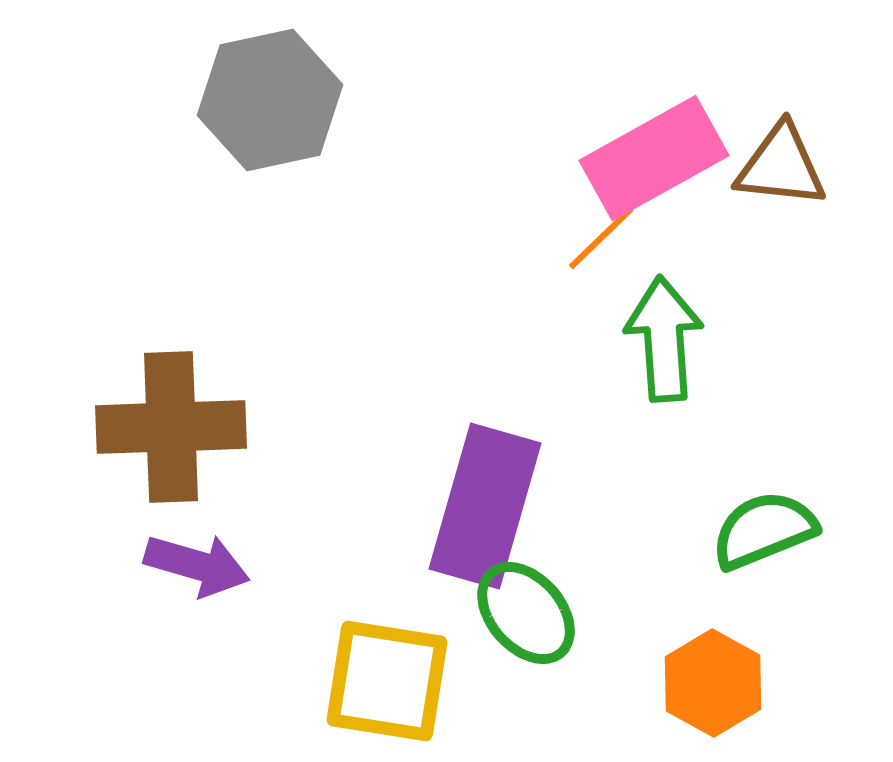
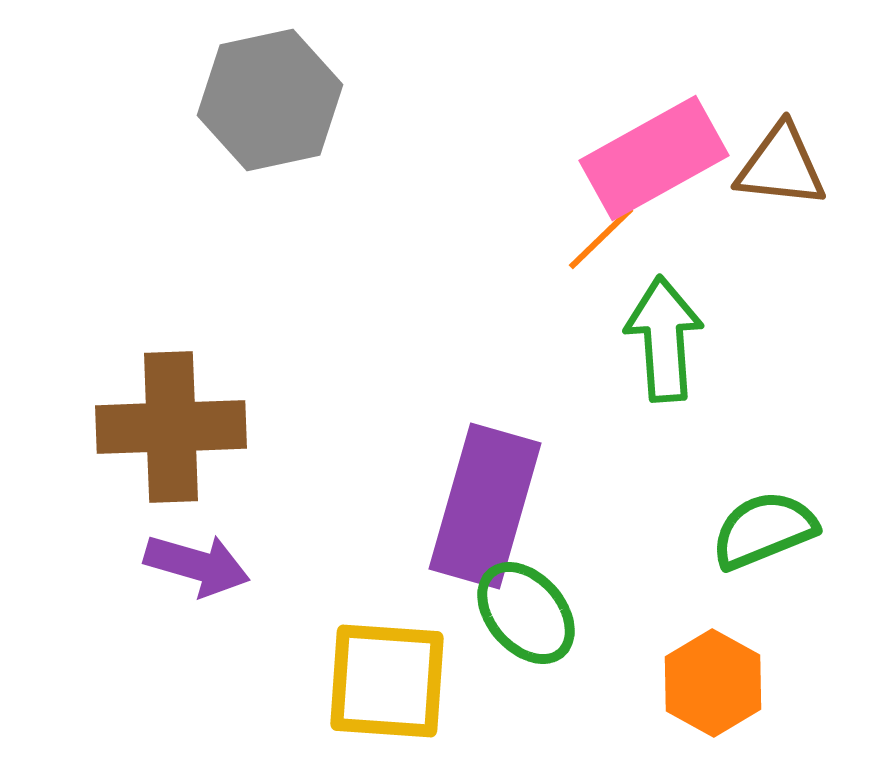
yellow square: rotated 5 degrees counterclockwise
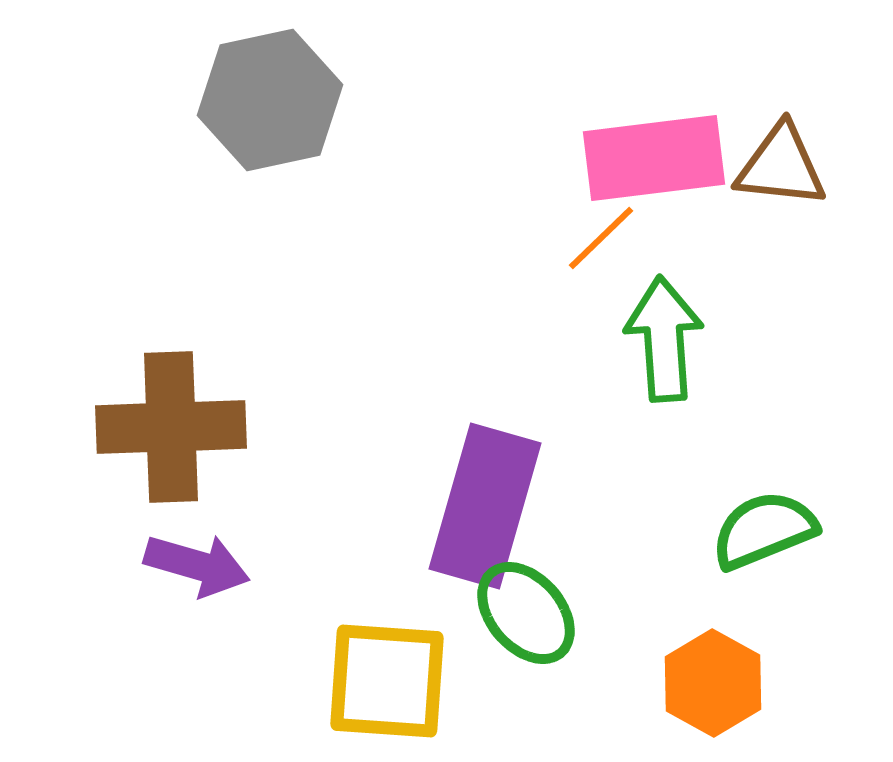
pink rectangle: rotated 22 degrees clockwise
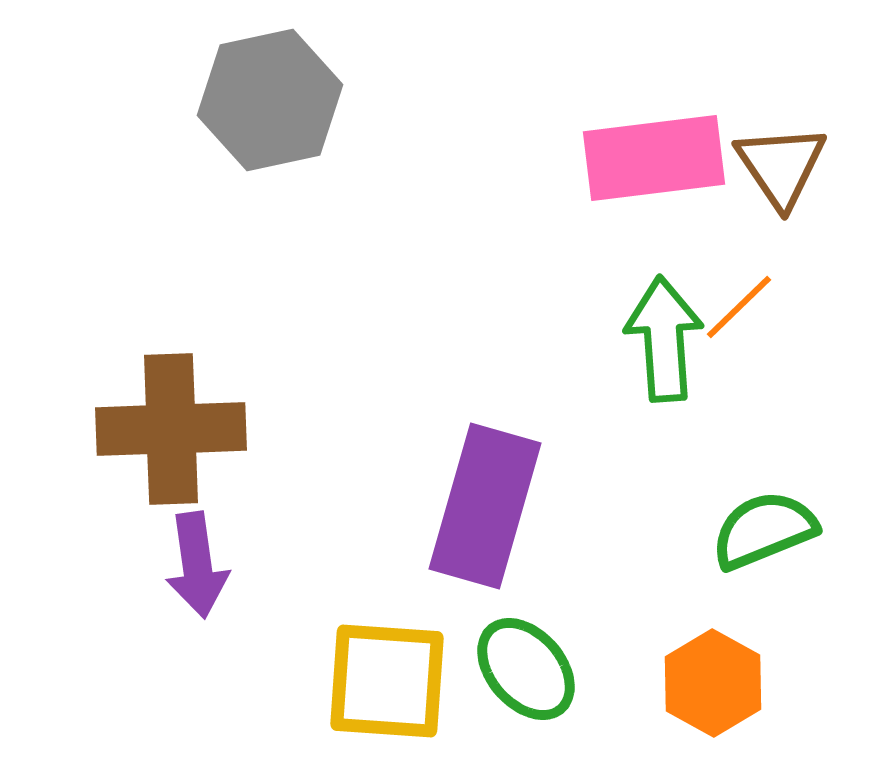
brown triangle: rotated 50 degrees clockwise
orange line: moved 138 px right, 69 px down
brown cross: moved 2 px down
purple arrow: rotated 66 degrees clockwise
green ellipse: moved 56 px down
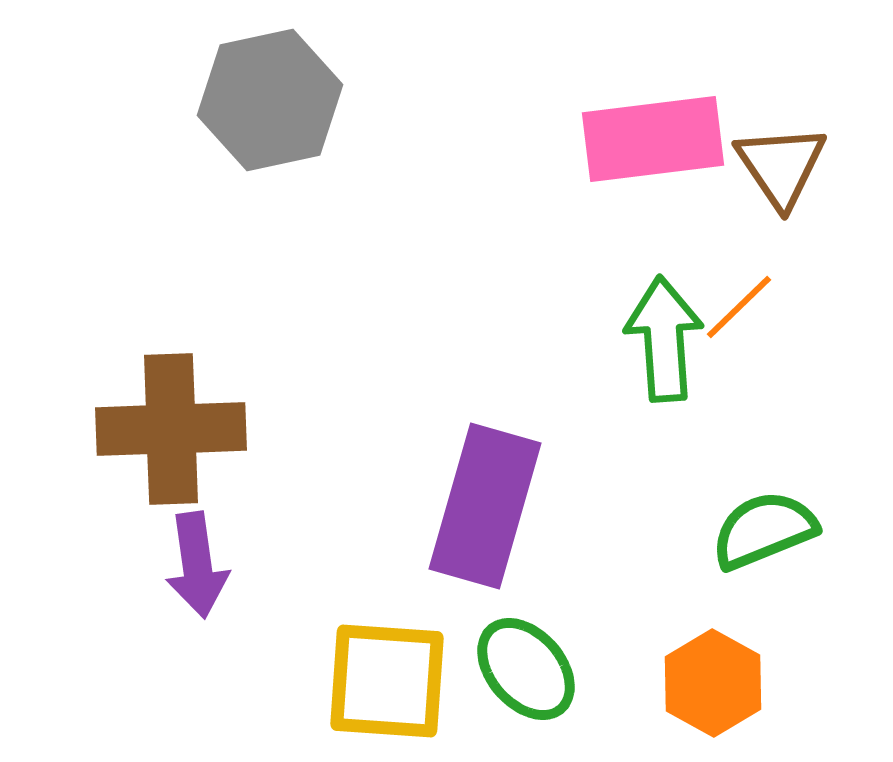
pink rectangle: moved 1 px left, 19 px up
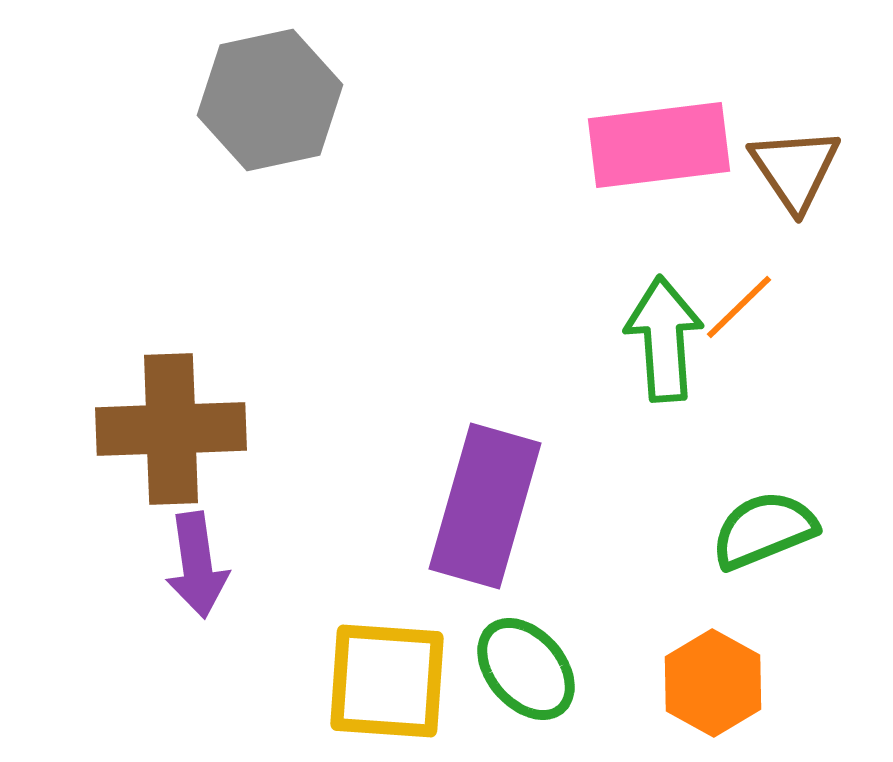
pink rectangle: moved 6 px right, 6 px down
brown triangle: moved 14 px right, 3 px down
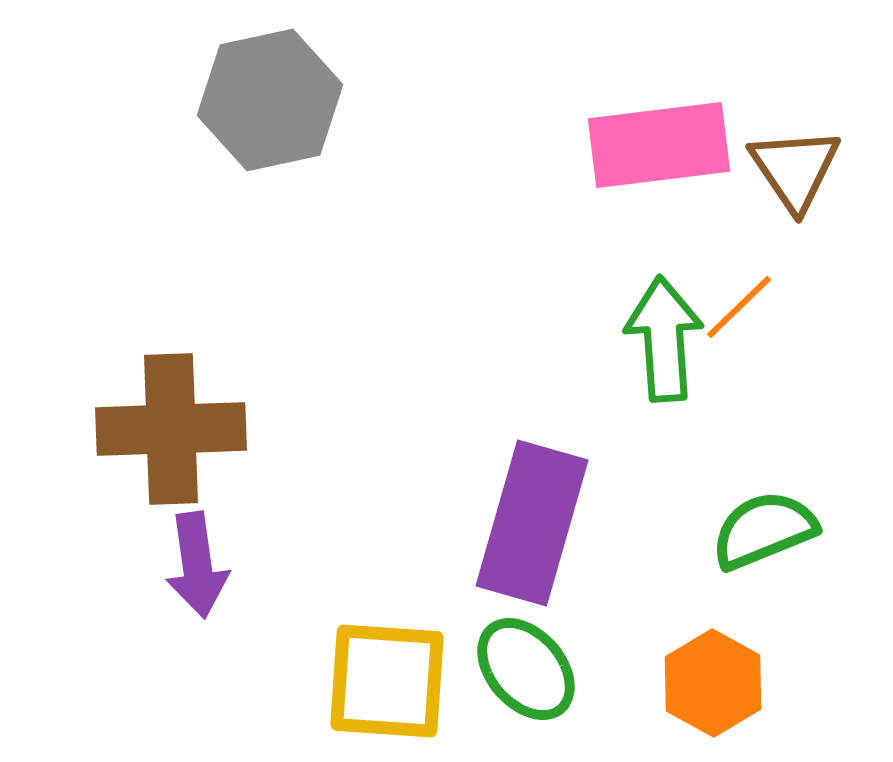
purple rectangle: moved 47 px right, 17 px down
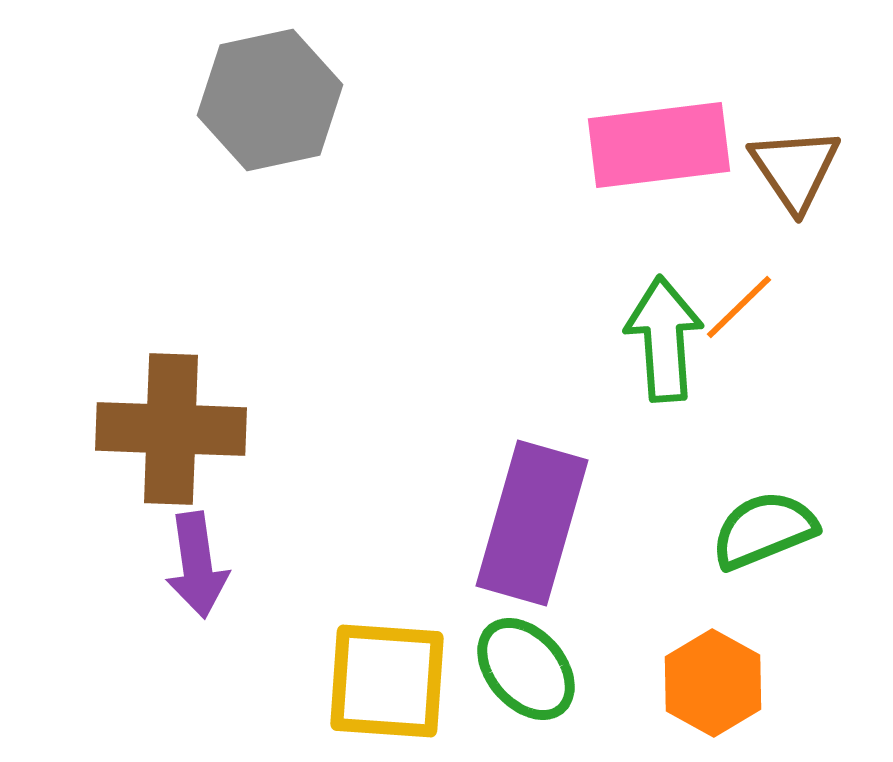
brown cross: rotated 4 degrees clockwise
